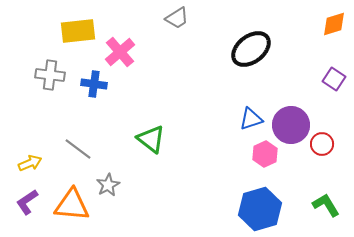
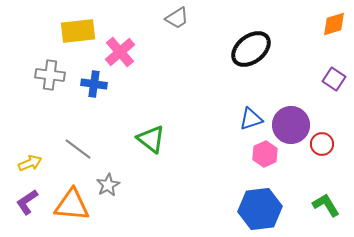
blue hexagon: rotated 9 degrees clockwise
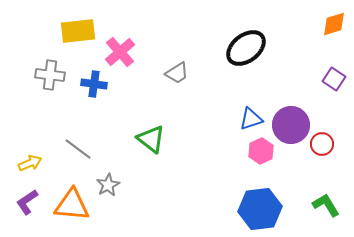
gray trapezoid: moved 55 px down
black ellipse: moved 5 px left, 1 px up
pink hexagon: moved 4 px left, 3 px up
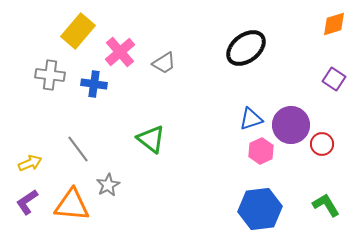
yellow rectangle: rotated 44 degrees counterclockwise
gray trapezoid: moved 13 px left, 10 px up
gray line: rotated 16 degrees clockwise
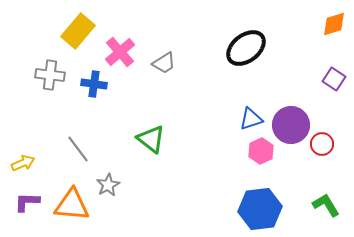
yellow arrow: moved 7 px left
purple L-shape: rotated 36 degrees clockwise
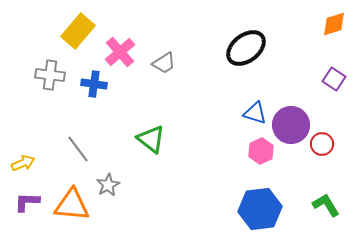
blue triangle: moved 4 px right, 6 px up; rotated 35 degrees clockwise
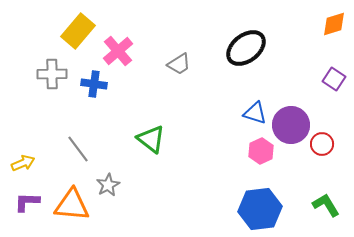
pink cross: moved 2 px left, 1 px up
gray trapezoid: moved 15 px right, 1 px down
gray cross: moved 2 px right, 1 px up; rotated 8 degrees counterclockwise
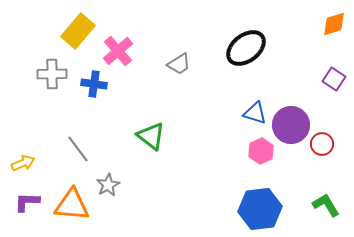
green triangle: moved 3 px up
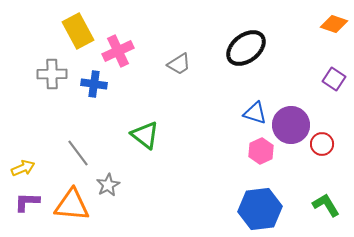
orange diamond: rotated 36 degrees clockwise
yellow rectangle: rotated 68 degrees counterclockwise
pink cross: rotated 16 degrees clockwise
green triangle: moved 6 px left, 1 px up
gray line: moved 4 px down
yellow arrow: moved 5 px down
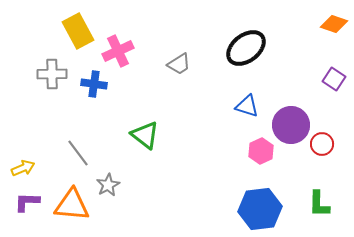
blue triangle: moved 8 px left, 7 px up
green L-shape: moved 7 px left, 1 px up; rotated 148 degrees counterclockwise
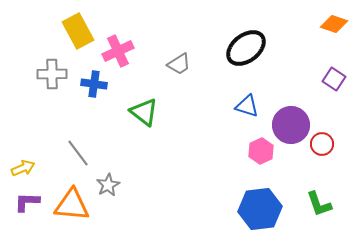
green triangle: moved 1 px left, 23 px up
green L-shape: rotated 20 degrees counterclockwise
